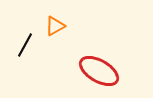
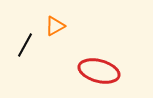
red ellipse: rotated 15 degrees counterclockwise
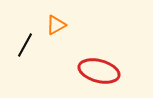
orange triangle: moved 1 px right, 1 px up
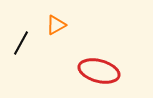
black line: moved 4 px left, 2 px up
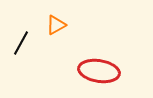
red ellipse: rotated 6 degrees counterclockwise
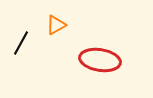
red ellipse: moved 1 px right, 11 px up
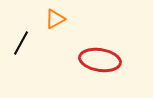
orange triangle: moved 1 px left, 6 px up
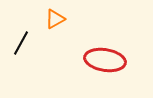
red ellipse: moved 5 px right
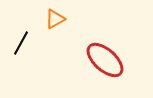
red ellipse: rotated 33 degrees clockwise
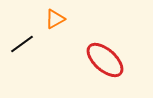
black line: moved 1 px right, 1 px down; rotated 25 degrees clockwise
